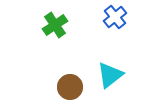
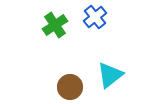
blue cross: moved 20 px left
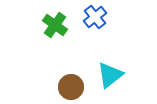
green cross: rotated 20 degrees counterclockwise
brown circle: moved 1 px right
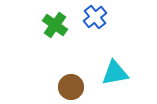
cyan triangle: moved 5 px right, 2 px up; rotated 28 degrees clockwise
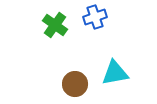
blue cross: rotated 20 degrees clockwise
brown circle: moved 4 px right, 3 px up
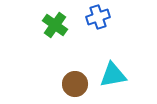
blue cross: moved 3 px right
cyan triangle: moved 2 px left, 2 px down
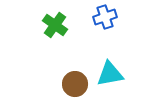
blue cross: moved 7 px right
cyan triangle: moved 3 px left, 1 px up
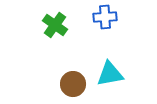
blue cross: rotated 15 degrees clockwise
brown circle: moved 2 px left
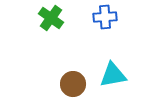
green cross: moved 4 px left, 7 px up
cyan triangle: moved 3 px right, 1 px down
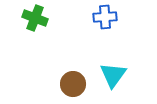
green cross: moved 16 px left; rotated 15 degrees counterclockwise
cyan triangle: rotated 44 degrees counterclockwise
